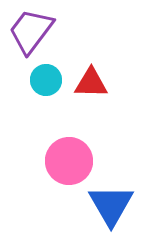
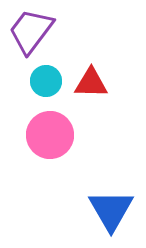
cyan circle: moved 1 px down
pink circle: moved 19 px left, 26 px up
blue triangle: moved 5 px down
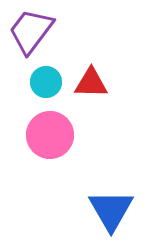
cyan circle: moved 1 px down
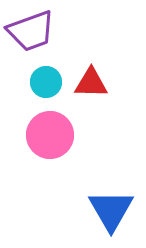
purple trapezoid: rotated 147 degrees counterclockwise
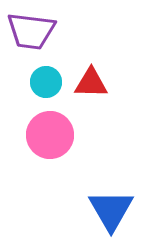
purple trapezoid: rotated 27 degrees clockwise
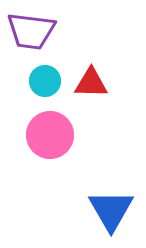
cyan circle: moved 1 px left, 1 px up
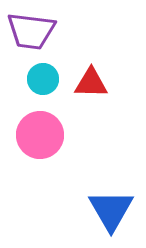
cyan circle: moved 2 px left, 2 px up
pink circle: moved 10 px left
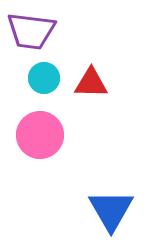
cyan circle: moved 1 px right, 1 px up
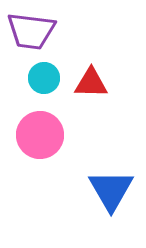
blue triangle: moved 20 px up
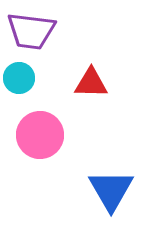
cyan circle: moved 25 px left
